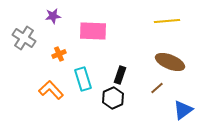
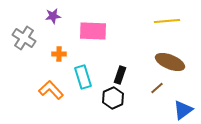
orange cross: rotated 24 degrees clockwise
cyan rectangle: moved 2 px up
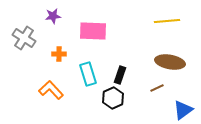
brown ellipse: rotated 12 degrees counterclockwise
cyan rectangle: moved 5 px right, 3 px up
brown line: rotated 16 degrees clockwise
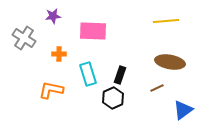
yellow line: moved 1 px left
orange L-shape: rotated 35 degrees counterclockwise
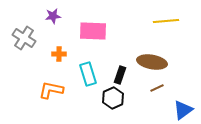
brown ellipse: moved 18 px left
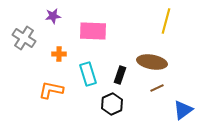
yellow line: rotated 70 degrees counterclockwise
black hexagon: moved 1 px left, 6 px down
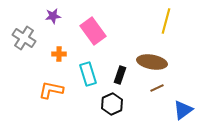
pink rectangle: rotated 52 degrees clockwise
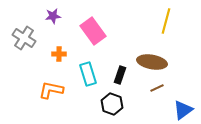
black hexagon: rotated 15 degrees counterclockwise
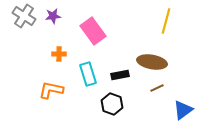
gray cross: moved 22 px up
black rectangle: rotated 60 degrees clockwise
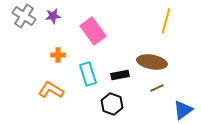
orange cross: moved 1 px left, 1 px down
orange L-shape: rotated 20 degrees clockwise
